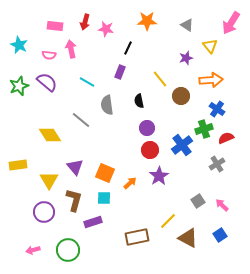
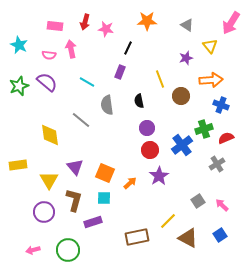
yellow line at (160, 79): rotated 18 degrees clockwise
blue cross at (217, 109): moved 4 px right, 4 px up; rotated 14 degrees counterclockwise
yellow diamond at (50, 135): rotated 25 degrees clockwise
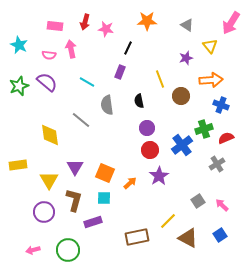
purple triangle at (75, 167): rotated 12 degrees clockwise
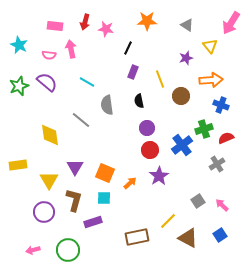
purple rectangle at (120, 72): moved 13 px right
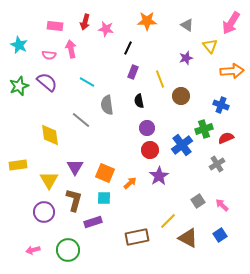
orange arrow at (211, 80): moved 21 px right, 9 px up
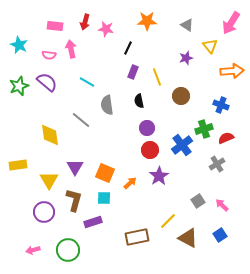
yellow line at (160, 79): moved 3 px left, 2 px up
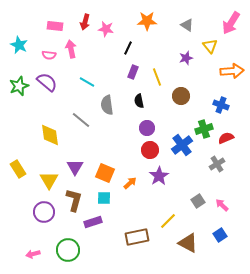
yellow rectangle at (18, 165): moved 4 px down; rotated 66 degrees clockwise
brown triangle at (188, 238): moved 5 px down
pink arrow at (33, 250): moved 4 px down
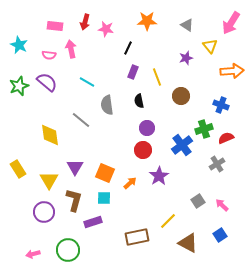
red circle at (150, 150): moved 7 px left
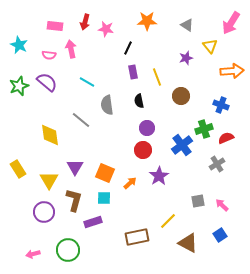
purple rectangle at (133, 72): rotated 32 degrees counterclockwise
gray square at (198, 201): rotated 24 degrees clockwise
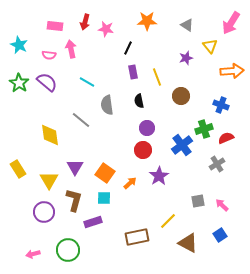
green star at (19, 86): moved 3 px up; rotated 18 degrees counterclockwise
orange square at (105, 173): rotated 12 degrees clockwise
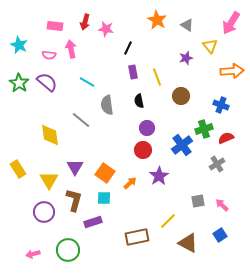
orange star at (147, 21): moved 10 px right, 1 px up; rotated 30 degrees clockwise
